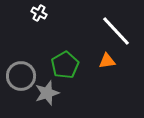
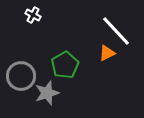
white cross: moved 6 px left, 2 px down
orange triangle: moved 8 px up; rotated 18 degrees counterclockwise
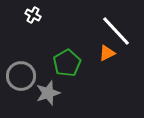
green pentagon: moved 2 px right, 2 px up
gray star: moved 1 px right
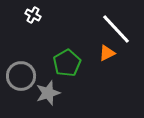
white line: moved 2 px up
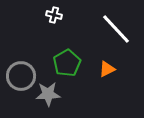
white cross: moved 21 px right; rotated 14 degrees counterclockwise
orange triangle: moved 16 px down
gray star: moved 1 px down; rotated 15 degrees clockwise
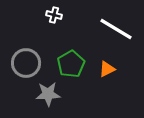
white line: rotated 16 degrees counterclockwise
green pentagon: moved 4 px right, 1 px down
gray circle: moved 5 px right, 13 px up
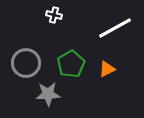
white line: moved 1 px left, 1 px up; rotated 60 degrees counterclockwise
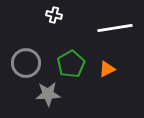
white line: rotated 20 degrees clockwise
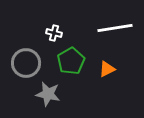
white cross: moved 18 px down
green pentagon: moved 3 px up
gray star: rotated 15 degrees clockwise
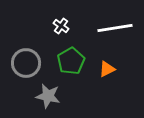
white cross: moved 7 px right, 7 px up; rotated 21 degrees clockwise
gray star: moved 2 px down
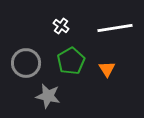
orange triangle: rotated 36 degrees counterclockwise
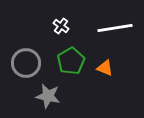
orange triangle: moved 2 px left, 1 px up; rotated 36 degrees counterclockwise
